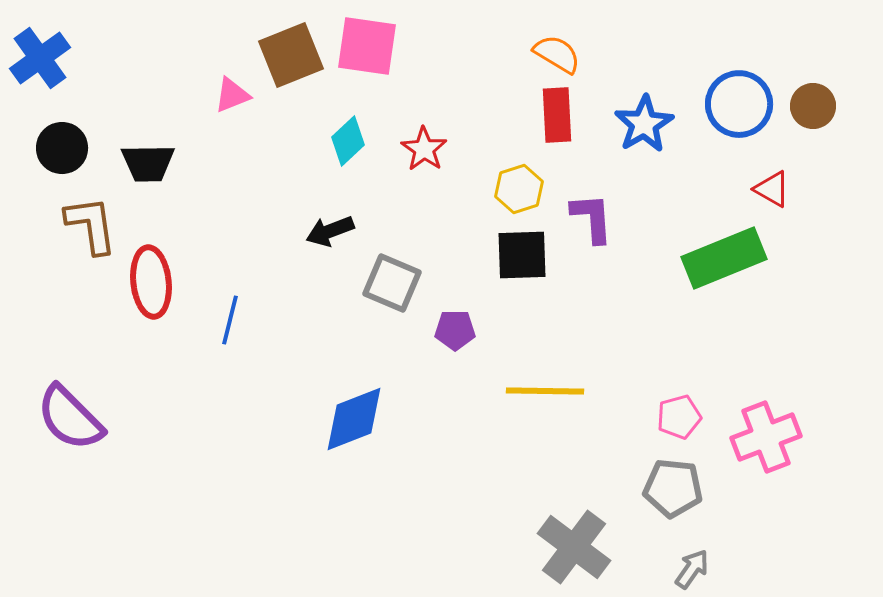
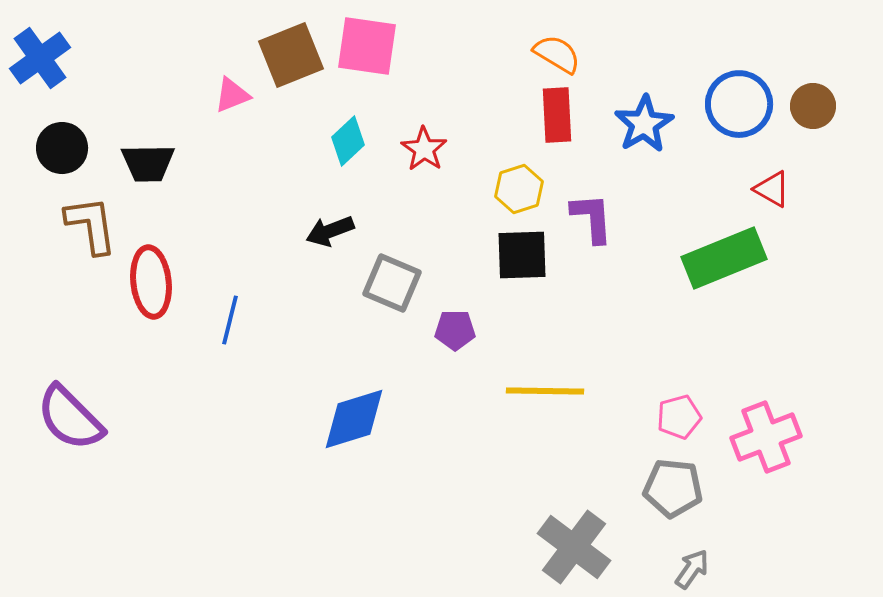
blue diamond: rotated 4 degrees clockwise
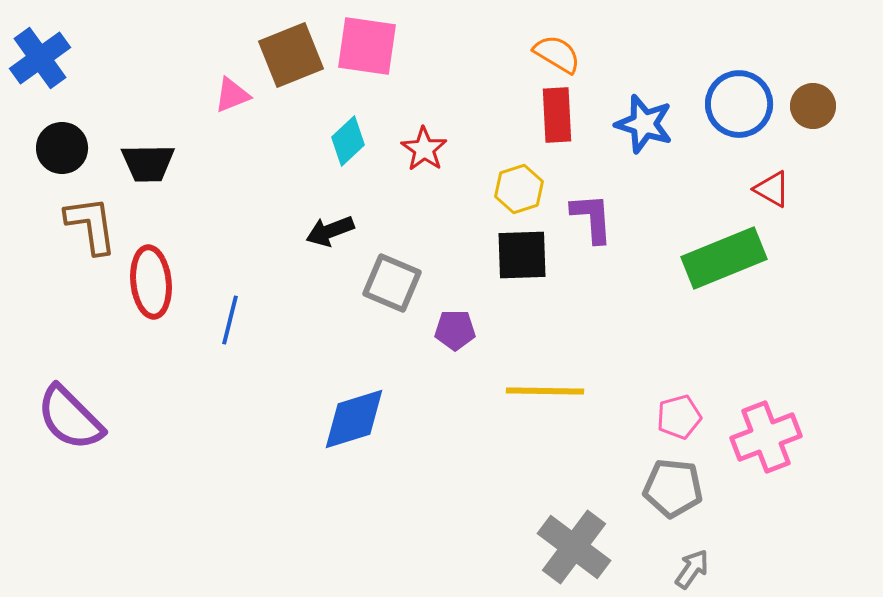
blue star: rotated 24 degrees counterclockwise
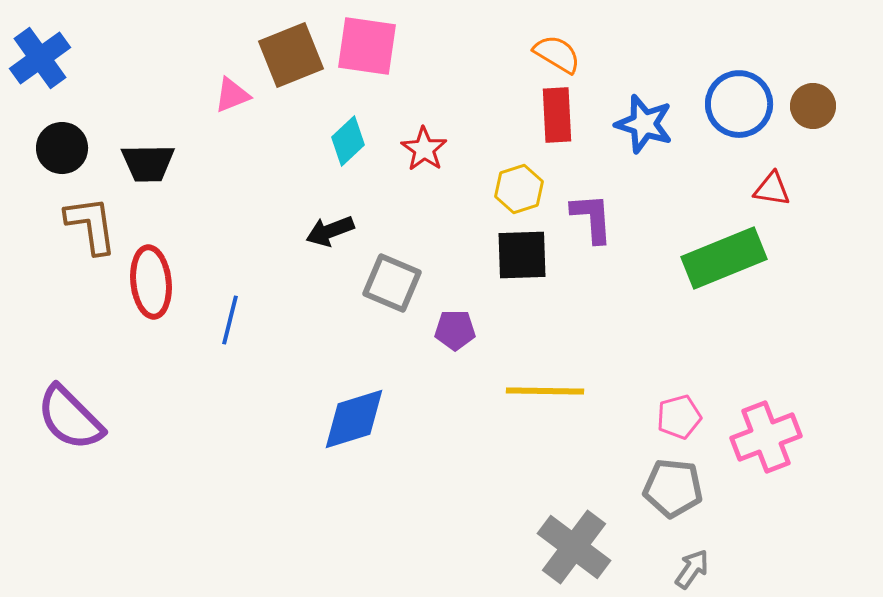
red triangle: rotated 21 degrees counterclockwise
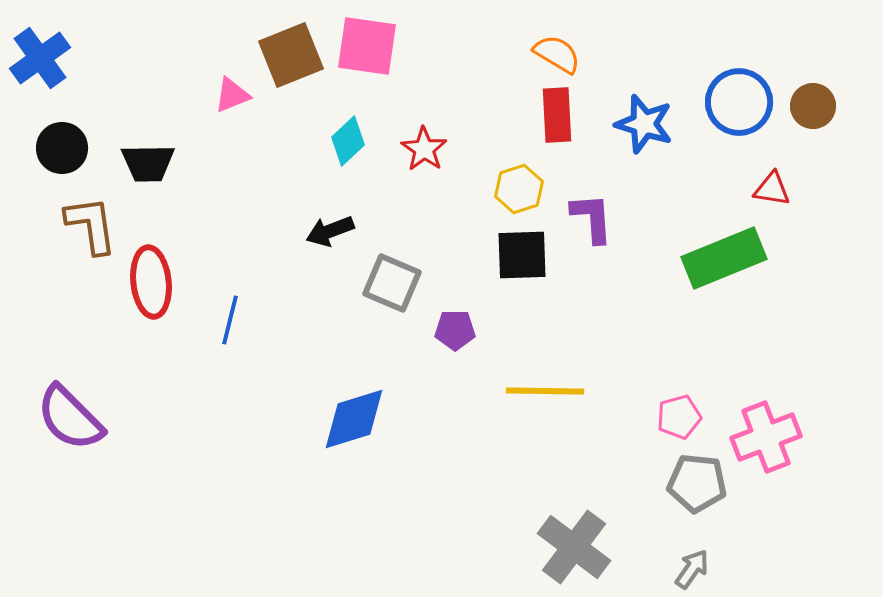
blue circle: moved 2 px up
gray pentagon: moved 24 px right, 5 px up
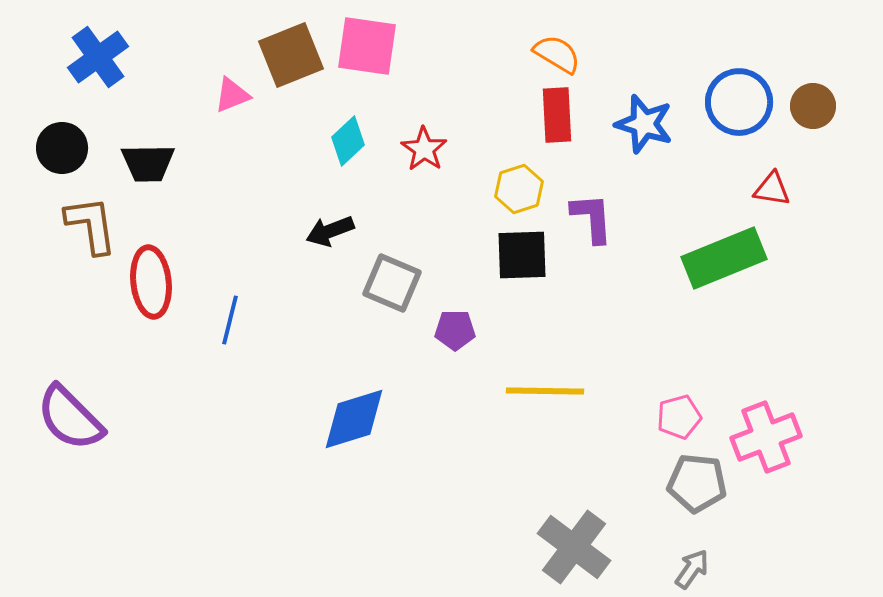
blue cross: moved 58 px right, 1 px up
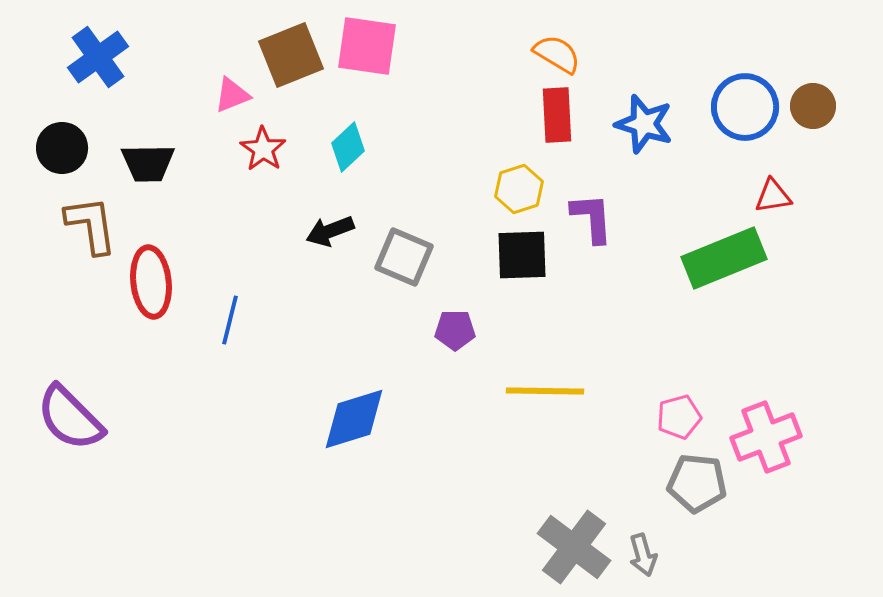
blue circle: moved 6 px right, 5 px down
cyan diamond: moved 6 px down
red star: moved 161 px left
red triangle: moved 1 px right, 7 px down; rotated 18 degrees counterclockwise
gray square: moved 12 px right, 26 px up
gray arrow: moved 49 px left, 14 px up; rotated 129 degrees clockwise
